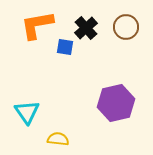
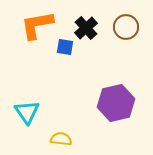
yellow semicircle: moved 3 px right
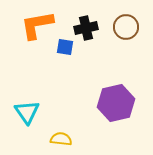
black cross: rotated 30 degrees clockwise
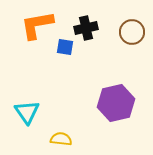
brown circle: moved 6 px right, 5 px down
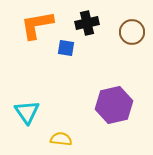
black cross: moved 1 px right, 5 px up
blue square: moved 1 px right, 1 px down
purple hexagon: moved 2 px left, 2 px down
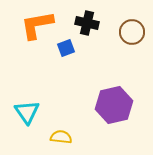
black cross: rotated 25 degrees clockwise
blue square: rotated 30 degrees counterclockwise
yellow semicircle: moved 2 px up
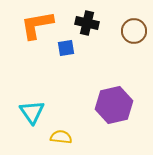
brown circle: moved 2 px right, 1 px up
blue square: rotated 12 degrees clockwise
cyan triangle: moved 5 px right
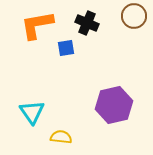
black cross: rotated 10 degrees clockwise
brown circle: moved 15 px up
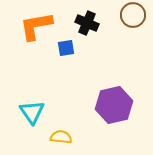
brown circle: moved 1 px left, 1 px up
orange L-shape: moved 1 px left, 1 px down
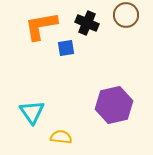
brown circle: moved 7 px left
orange L-shape: moved 5 px right
